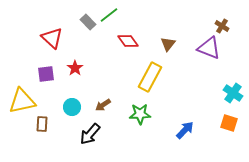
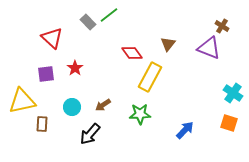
red diamond: moved 4 px right, 12 px down
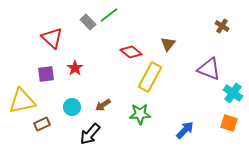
purple triangle: moved 21 px down
red diamond: moved 1 px left, 1 px up; rotated 15 degrees counterclockwise
brown rectangle: rotated 63 degrees clockwise
